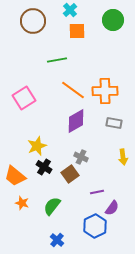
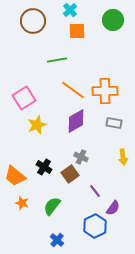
yellow star: moved 21 px up
purple line: moved 2 px left, 1 px up; rotated 64 degrees clockwise
purple semicircle: moved 1 px right
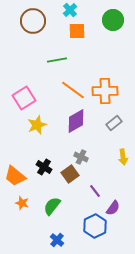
gray rectangle: rotated 49 degrees counterclockwise
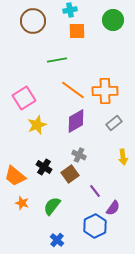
cyan cross: rotated 32 degrees clockwise
gray cross: moved 2 px left, 2 px up
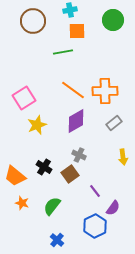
green line: moved 6 px right, 8 px up
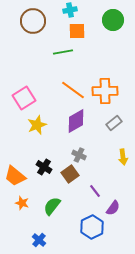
blue hexagon: moved 3 px left, 1 px down
blue cross: moved 18 px left
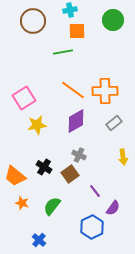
yellow star: rotated 12 degrees clockwise
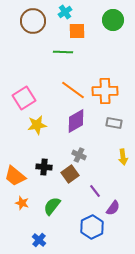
cyan cross: moved 5 px left, 2 px down; rotated 24 degrees counterclockwise
green line: rotated 12 degrees clockwise
gray rectangle: rotated 49 degrees clockwise
black cross: rotated 28 degrees counterclockwise
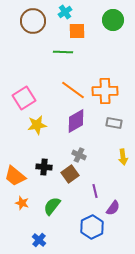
purple line: rotated 24 degrees clockwise
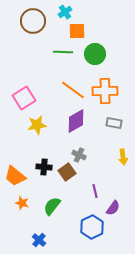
green circle: moved 18 px left, 34 px down
brown square: moved 3 px left, 2 px up
